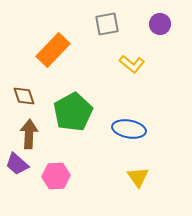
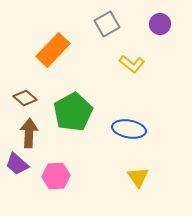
gray square: rotated 20 degrees counterclockwise
brown diamond: moved 1 px right, 2 px down; rotated 30 degrees counterclockwise
brown arrow: moved 1 px up
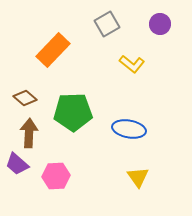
green pentagon: rotated 27 degrees clockwise
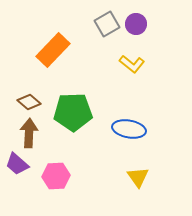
purple circle: moved 24 px left
brown diamond: moved 4 px right, 4 px down
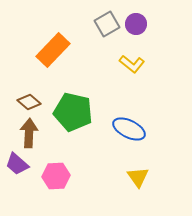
green pentagon: rotated 15 degrees clockwise
blue ellipse: rotated 16 degrees clockwise
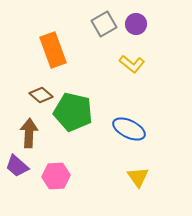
gray square: moved 3 px left
orange rectangle: rotated 64 degrees counterclockwise
brown diamond: moved 12 px right, 7 px up
purple trapezoid: moved 2 px down
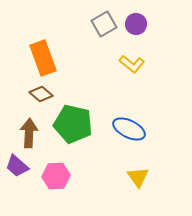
orange rectangle: moved 10 px left, 8 px down
brown diamond: moved 1 px up
green pentagon: moved 12 px down
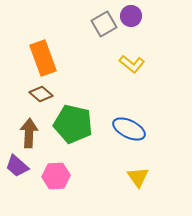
purple circle: moved 5 px left, 8 px up
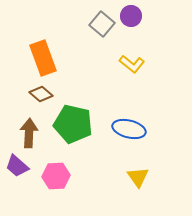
gray square: moved 2 px left; rotated 20 degrees counterclockwise
blue ellipse: rotated 12 degrees counterclockwise
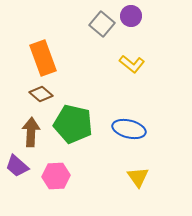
brown arrow: moved 2 px right, 1 px up
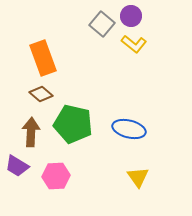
yellow L-shape: moved 2 px right, 20 px up
purple trapezoid: rotated 10 degrees counterclockwise
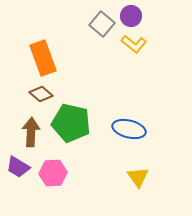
green pentagon: moved 2 px left, 1 px up
purple trapezoid: moved 1 px right, 1 px down
pink hexagon: moved 3 px left, 3 px up
